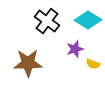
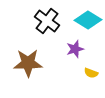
yellow semicircle: moved 2 px left, 9 px down
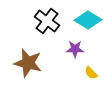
purple star: rotated 18 degrees clockwise
brown star: rotated 16 degrees clockwise
yellow semicircle: rotated 24 degrees clockwise
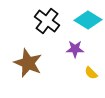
brown star: rotated 8 degrees clockwise
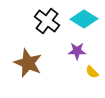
cyan diamond: moved 4 px left, 1 px up
purple star: moved 2 px right, 2 px down
yellow semicircle: moved 1 px right, 1 px up
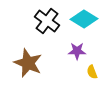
yellow semicircle: rotated 24 degrees clockwise
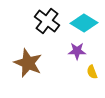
cyan diamond: moved 4 px down
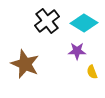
black cross: rotated 15 degrees clockwise
brown star: moved 3 px left, 1 px down
